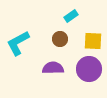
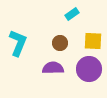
cyan rectangle: moved 1 px right, 2 px up
brown circle: moved 4 px down
cyan L-shape: rotated 140 degrees clockwise
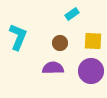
cyan L-shape: moved 6 px up
purple circle: moved 2 px right, 2 px down
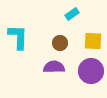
cyan L-shape: rotated 20 degrees counterclockwise
purple semicircle: moved 1 px right, 1 px up
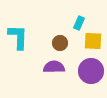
cyan rectangle: moved 7 px right, 9 px down; rotated 32 degrees counterclockwise
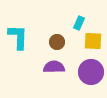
brown circle: moved 3 px left, 1 px up
purple circle: moved 1 px down
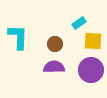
cyan rectangle: rotated 32 degrees clockwise
brown circle: moved 2 px left, 2 px down
purple circle: moved 2 px up
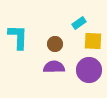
purple circle: moved 2 px left
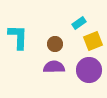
yellow square: rotated 24 degrees counterclockwise
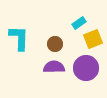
cyan L-shape: moved 1 px right, 1 px down
yellow square: moved 2 px up
purple circle: moved 3 px left, 2 px up
